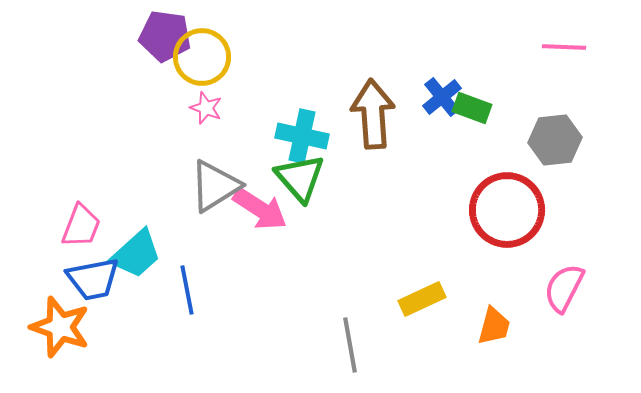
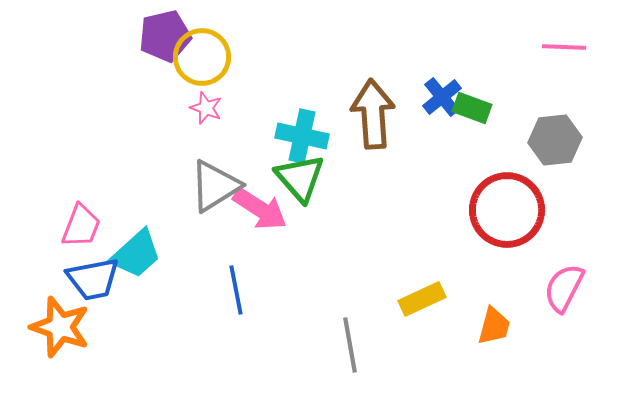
purple pentagon: rotated 21 degrees counterclockwise
blue line: moved 49 px right
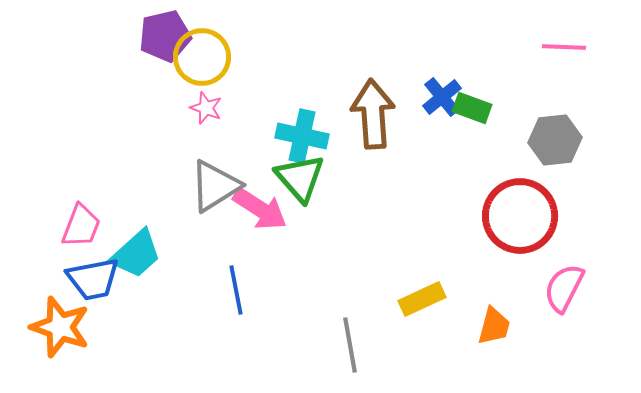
red circle: moved 13 px right, 6 px down
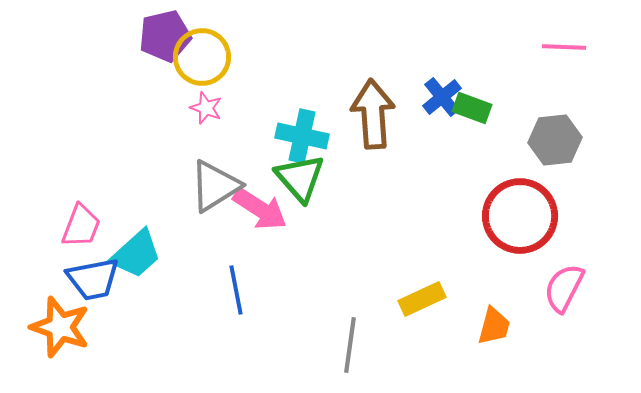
gray line: rotated 18 degrees clockwise
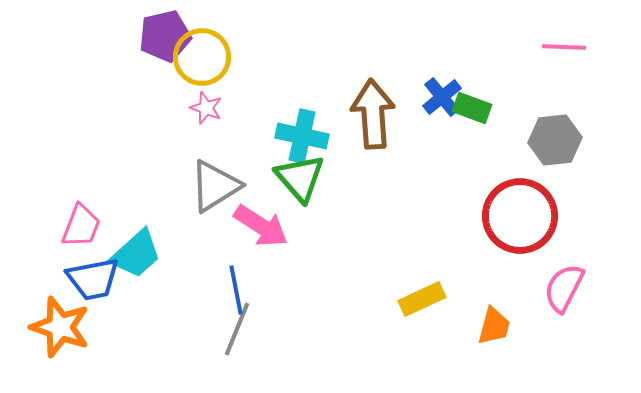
pink arrow: moved 1 px right, 17 px down
gray line: moved 113 px left, 16 px up; rotated 14 degrees clockwise
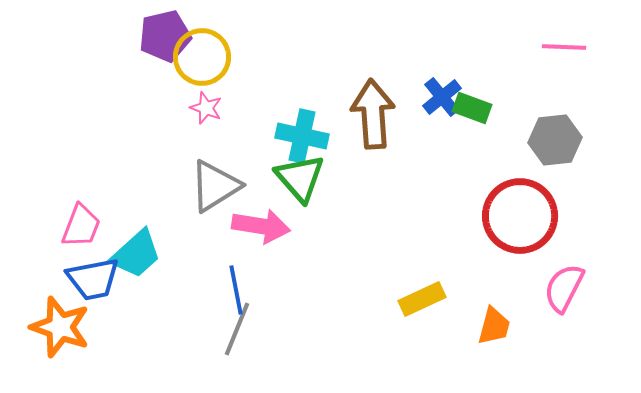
pink arrow: rotated 24 degrees counterclockwise
